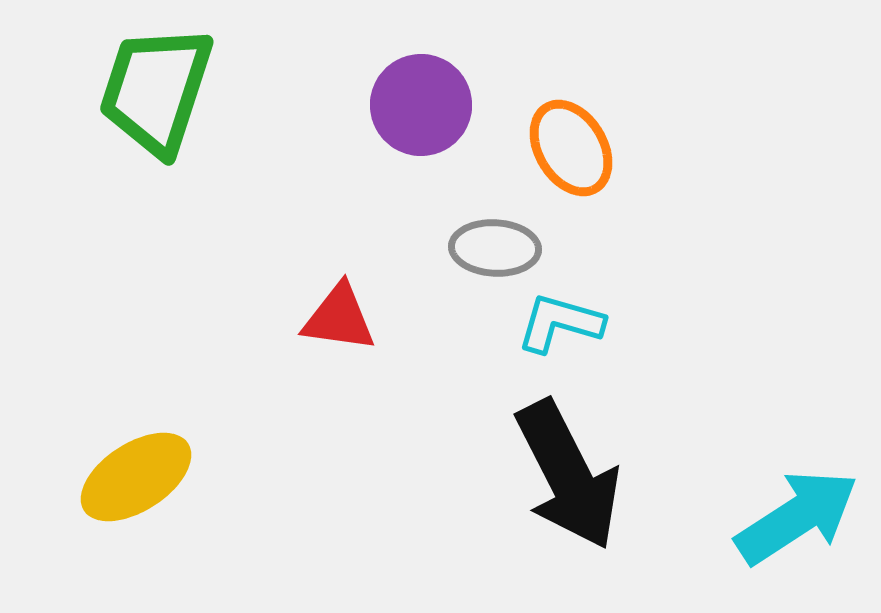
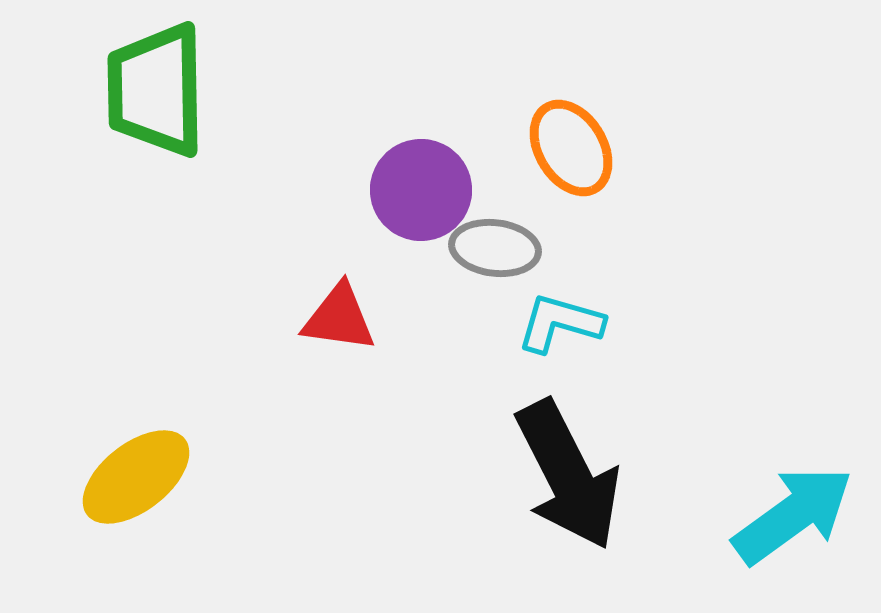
green trapezoid: rotated 19 degrees counterclockwise
purple circle: moved 85 px down
gray ellipse: rotated 4 degrees clockwise
yellow ellipse: rotated 5 degrees counterclockwise
cyan arrow: moved 4 px left, 2 px up; rotated 3 degrees counterclockwise
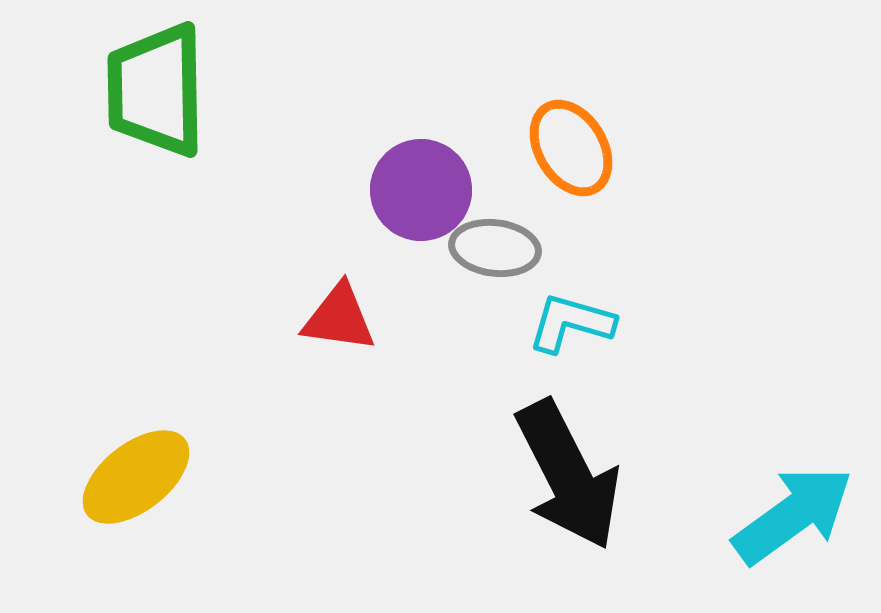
cyan L-shape: moved 11 px right
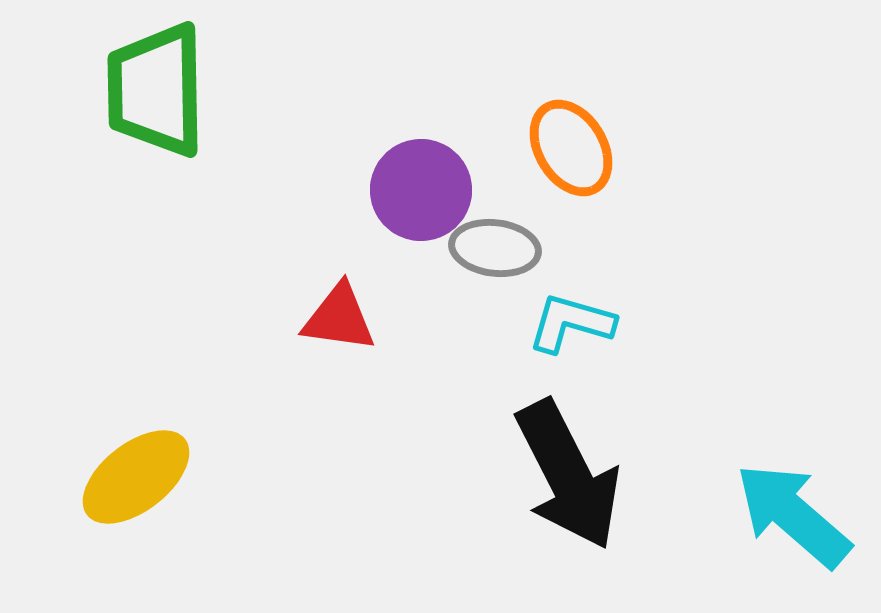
cyan arrow: rotated 103 degrees counterclockwise
